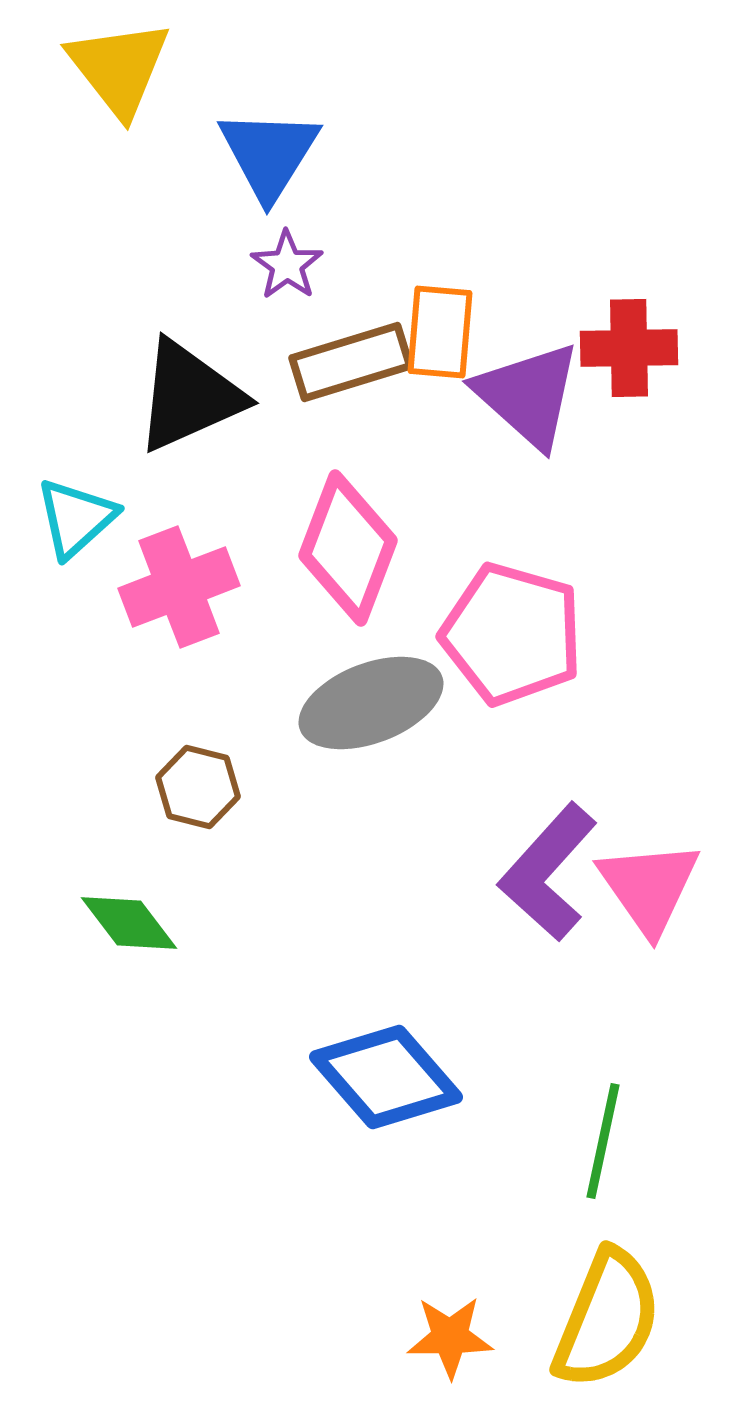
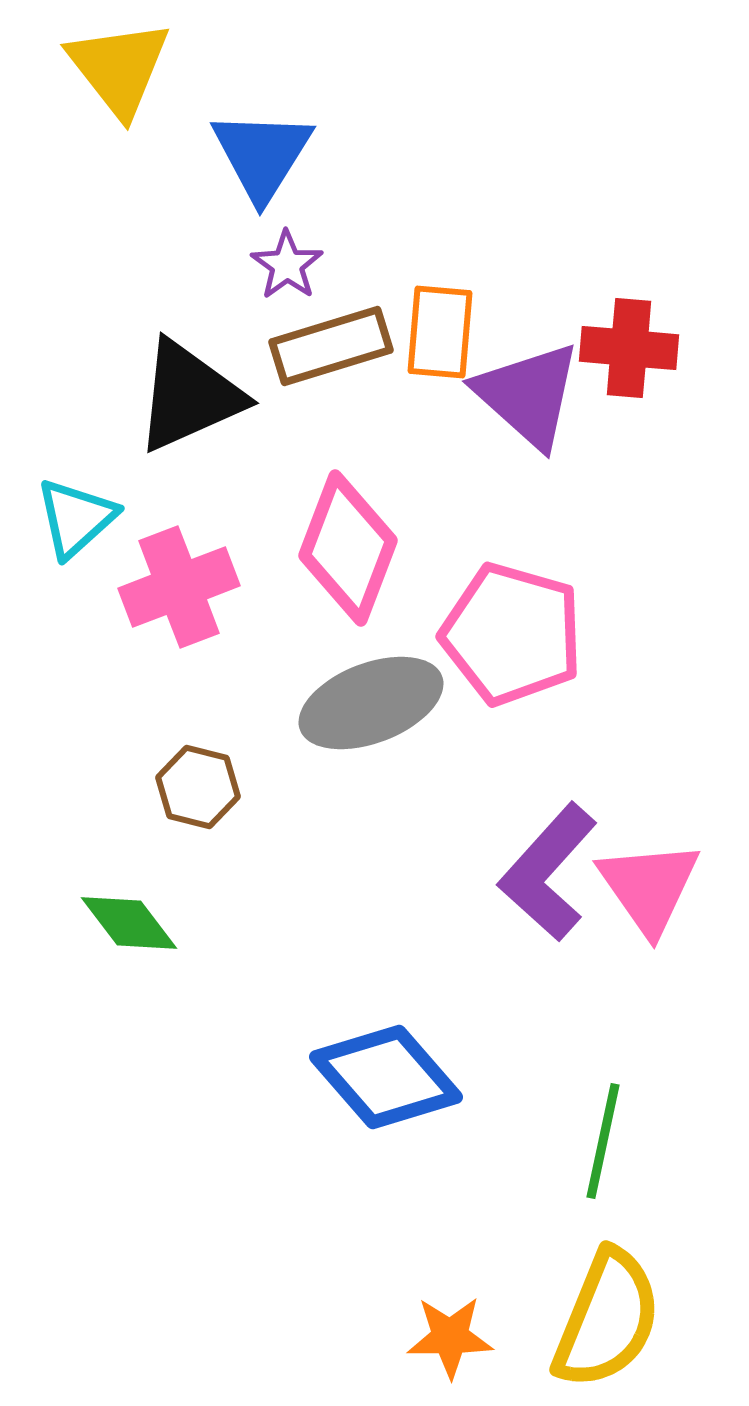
blue triangle: moved 7 px left, 1 px down
red cross: rotated 6 degrees clockwise
brown rectangle: moved 20 px left, 16 px up
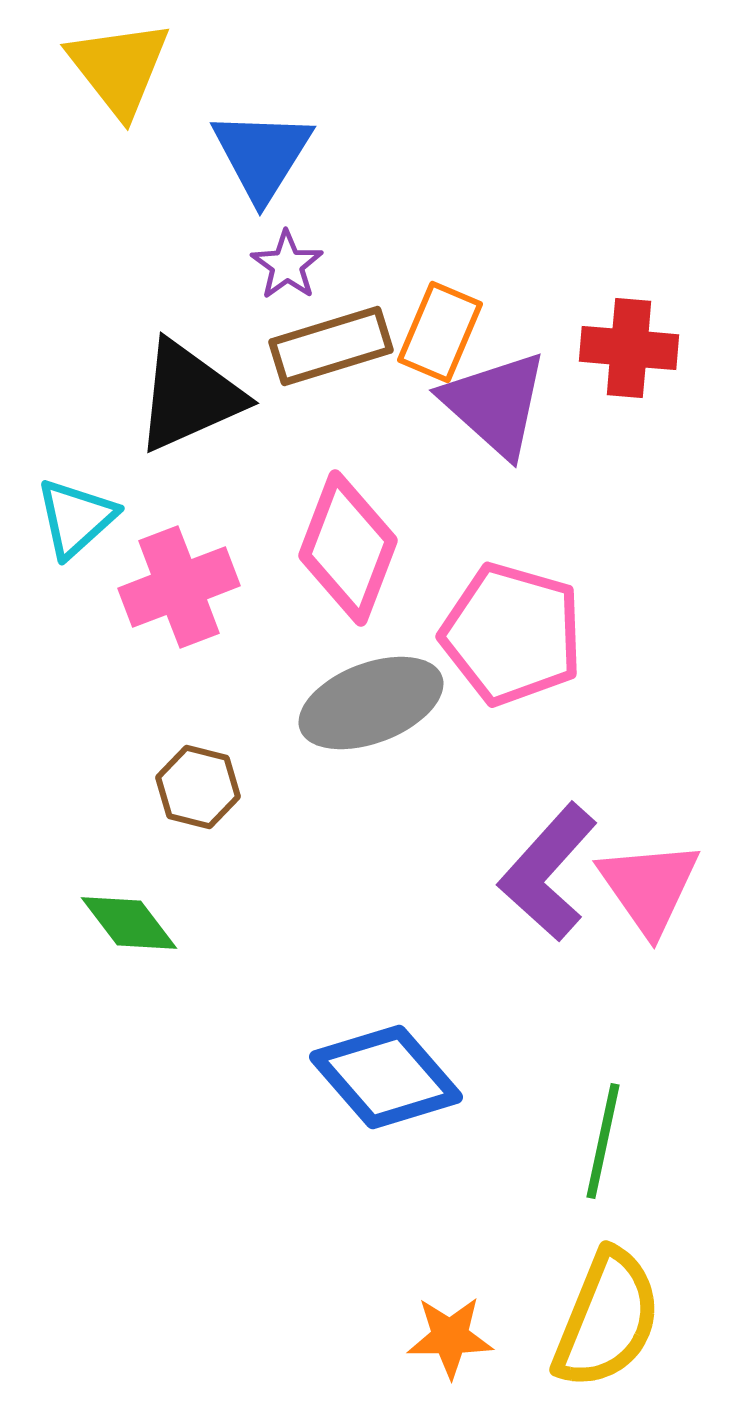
orange rectangle: rotated 18 degrees clockwise
purple triangle: moved 33 px left, 9 px down
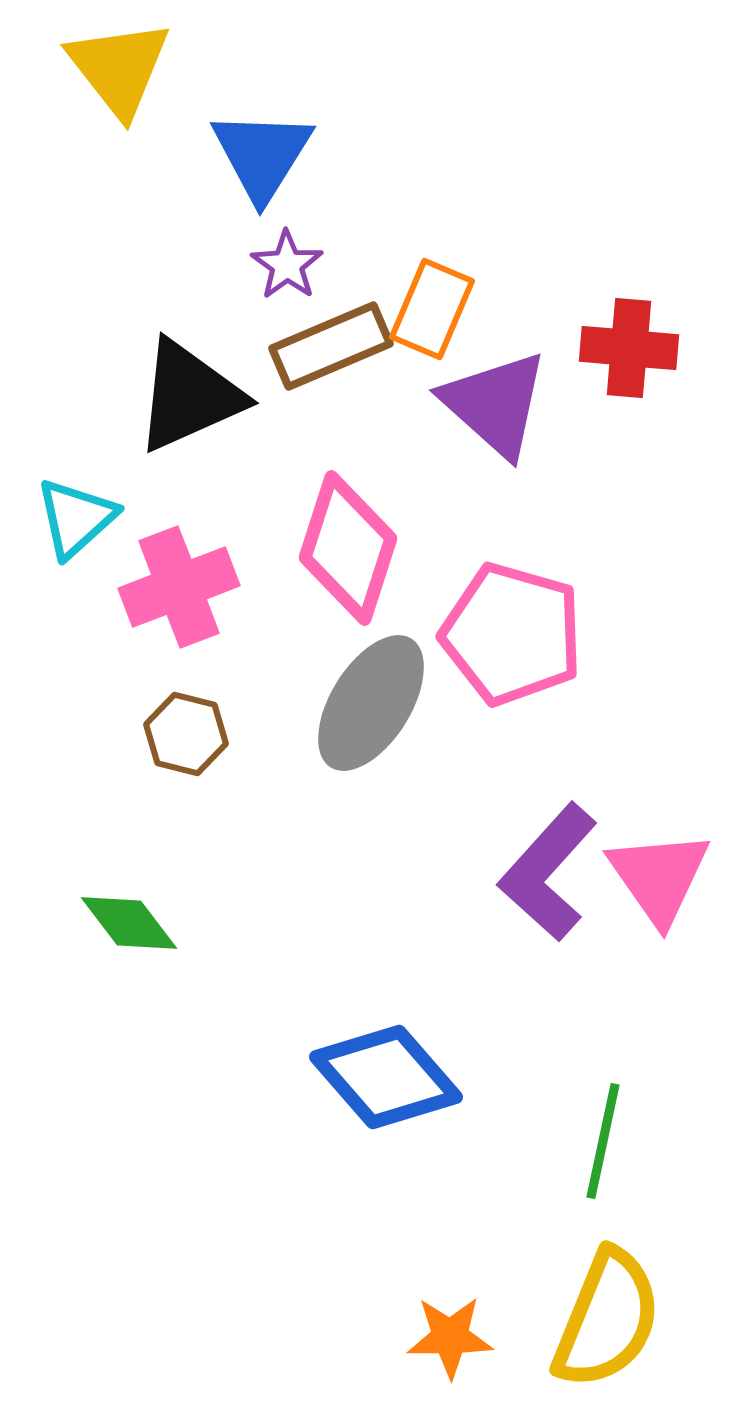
orange rectangle: moved 8 px left, 23 px up
brown rectangle: rotated 6 degrees counterclockwise
pink diamond: rotated 3 degrees counterclockwise
gray ellipse: rotated 37 degrees counterclockwise
brown hexagon: moved 12 px left, 53 px up
pink triangle: moved 10 px right, 10 px up
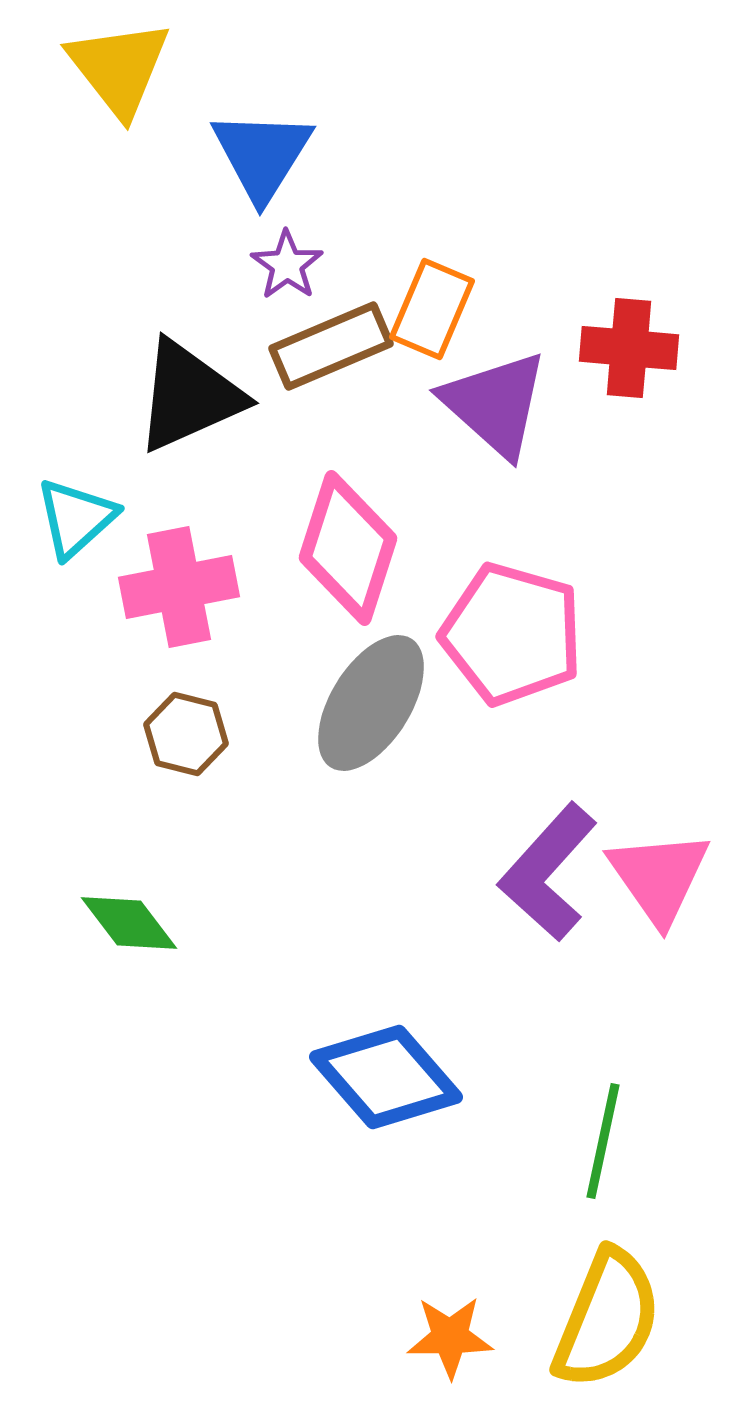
pink cross: rotated 10 degrees clockwise
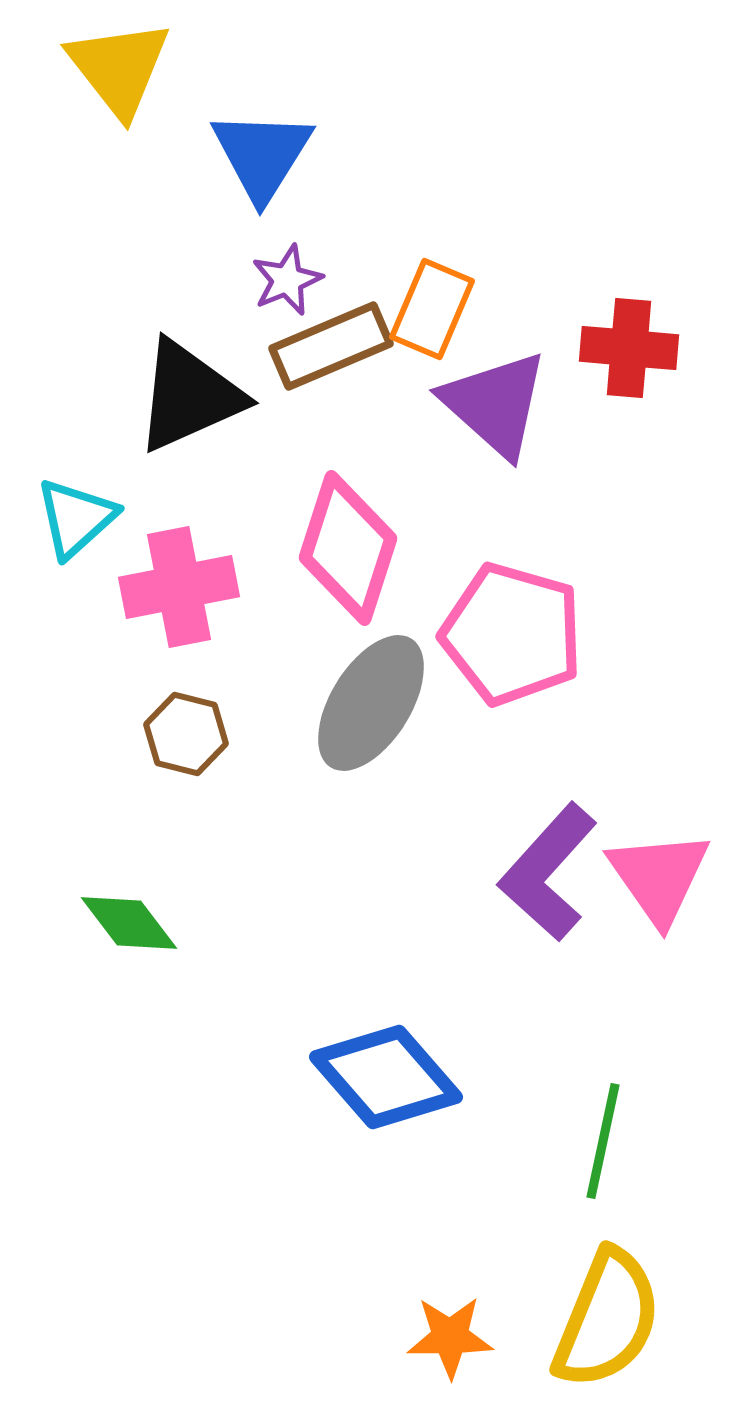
purple star: moved 15 px down; rotated 14 degrees clockwise
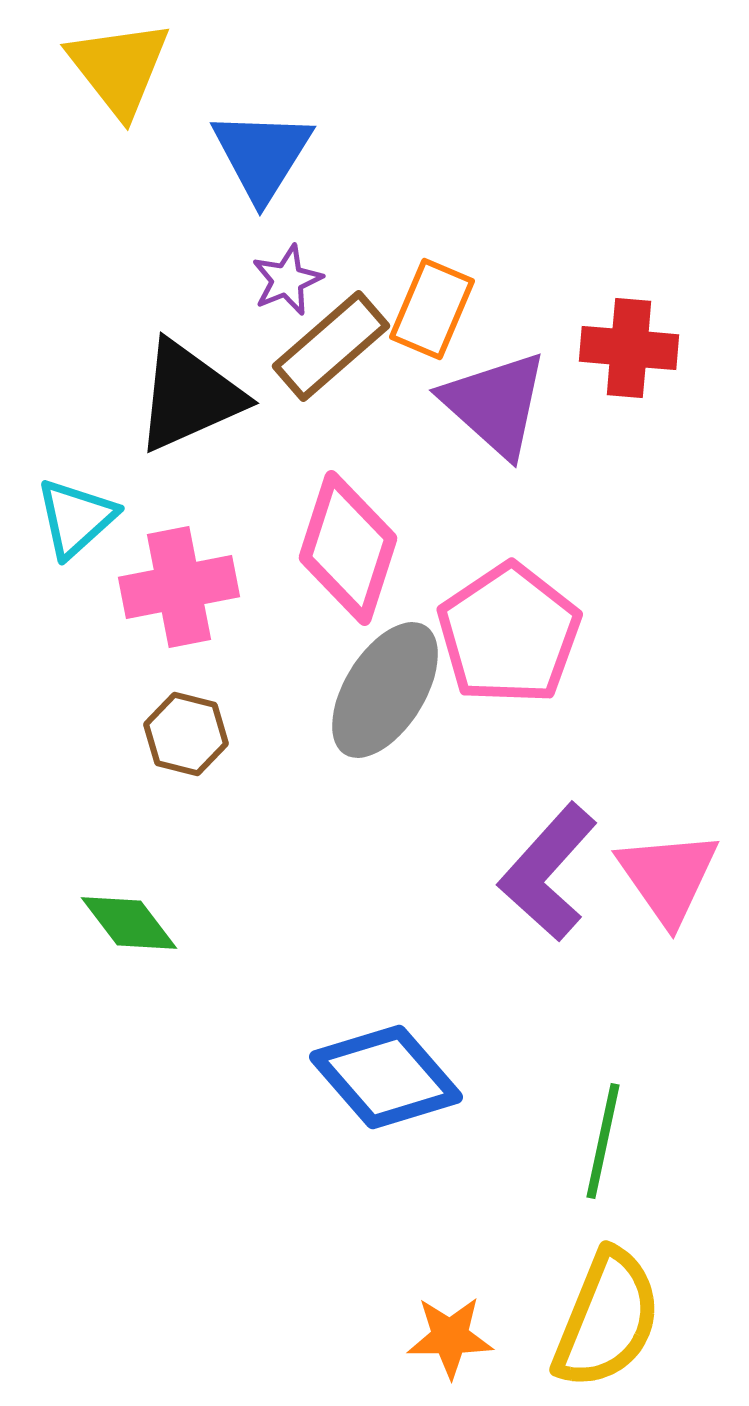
brown rectangle: rotated 18 degrees counterclockwise
pink pentagon: moved 3 px left; rotated 22 degrees clockwise
gray ellipse: moved 14 px right, 13 px up
pink triangle: moved 9 px right
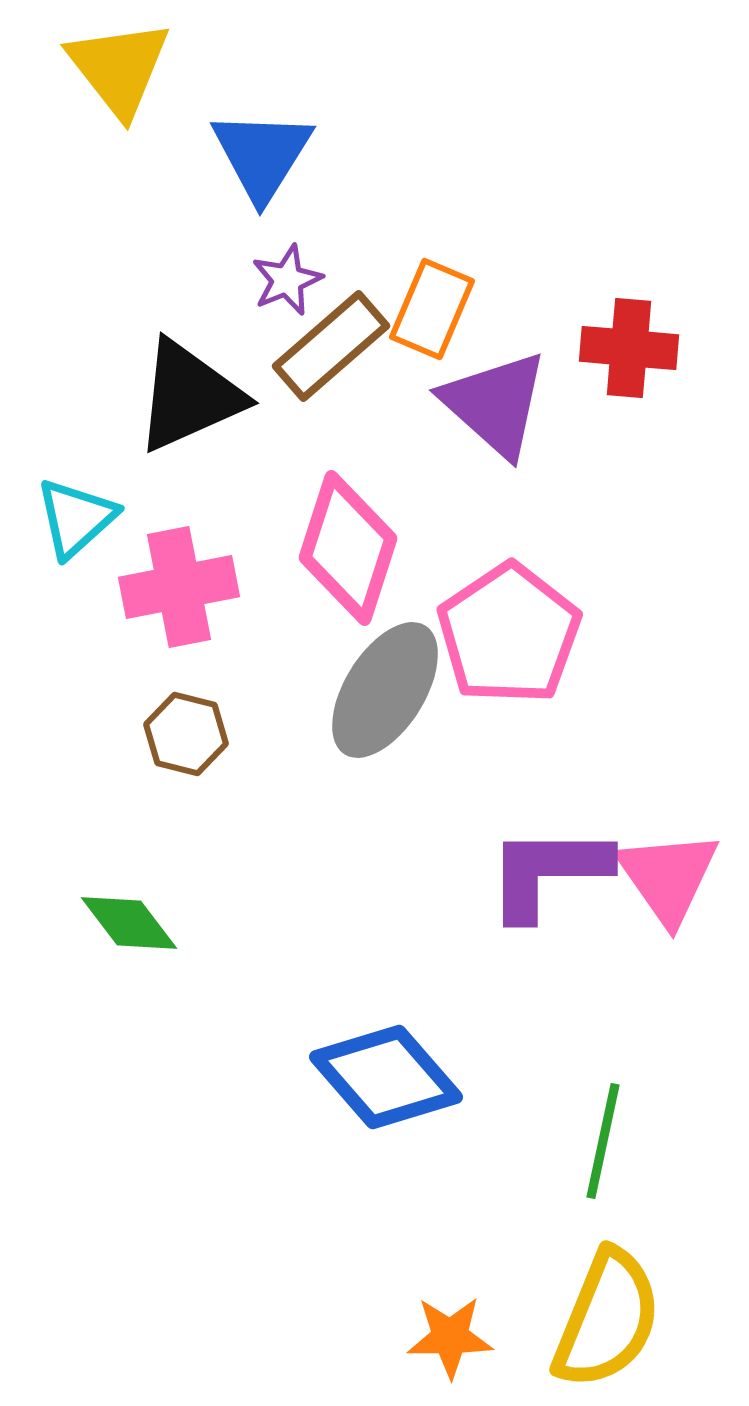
purple L-shape: rotated 48 degrees clockwise
